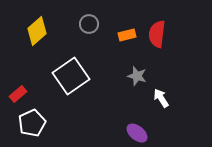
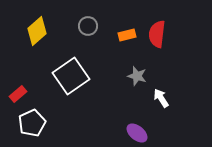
gray circle: moved 1 px left, 2 px down
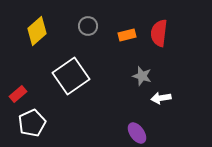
red semicircle: moved 2 px right, 1 px up
gray star: moved 5 px right
white arrow: rotated 66 degrees counterclockwise
purple ellipse: rotated 15 degrees clockwise
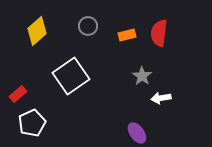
gray star: rotated 18 degrees clockwise
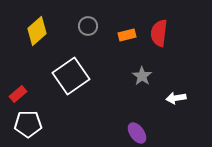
white arrow: moved 15 px right
white pentagon: moved 4 px left, 1 px down; rotated 24 degrees clockwise
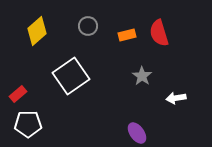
red semicircle: rotated 24 degrees counterclockwise
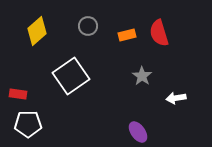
red rectangle: rotated 48 degrees clockwise
purple ellipse: moved 1 px right, 1 px up
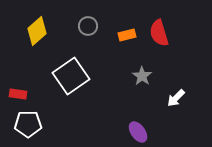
white arrow: rotated 36 degrees counterclockwise
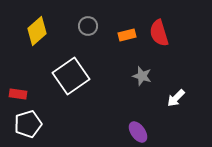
gray star: rotated 18 degrees counterclockwise
white pentagon: rotated 16 degrees counterclockwise
